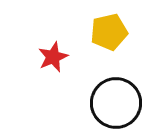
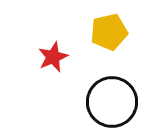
black circle: moved 4 px left, 1 px up
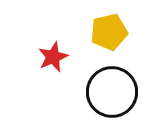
black circle: moved 10 px up
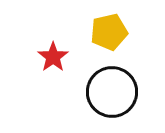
red star: rotated 12 degrees counterclockwise
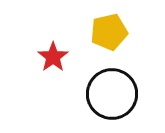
black circle: moved 2 px down
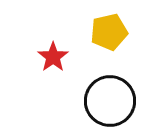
black circle: moved 2 px left, 7 px down
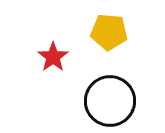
yellow pentagon: rotated 18 degrees clockwise
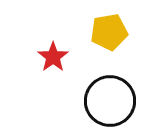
yellow pentagon: rotated 15 degrees counterclockwise
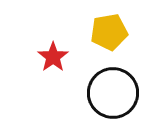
black circle: moved 3 px right, 8 px up
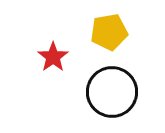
black circle: moved 1 px left, 1 px up
